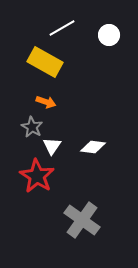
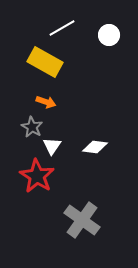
white diamond: moved 2 px right
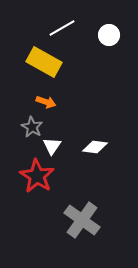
yellow rectangle: moved 1 px left
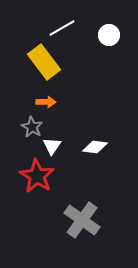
yellow rectangle: rotated 24 degrees clockwise
orange arrow: rotated 18 degrees counterclockwise
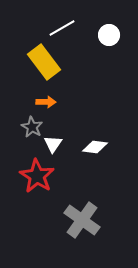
white triangle: moved 1 px right, 2 px up
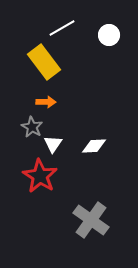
white diamond: moved 1 px left, 1 px up; rotated 10 degrees counterclockwise
red star: moved 3 px right
gray cross: moved 9 px right
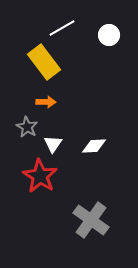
gray star: moved 5 px left
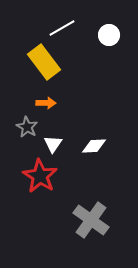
orange arrow: moved 1 px down
